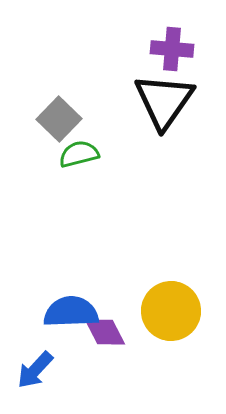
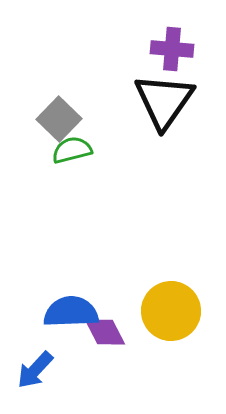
green semicircle: moved 7 px left, 4 px up
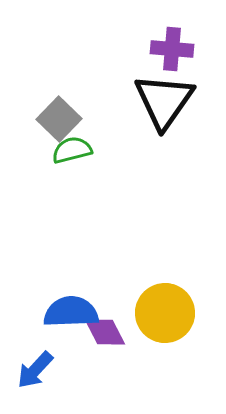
yellow circle: moved 6 px left, 2 px down
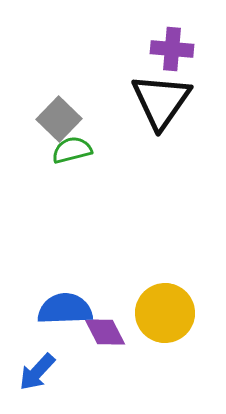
black triangle: moved 3 px left
blue semicircle: moved 6 px left, 3 px up
blue arrow: moved 2 px right, 2 px down
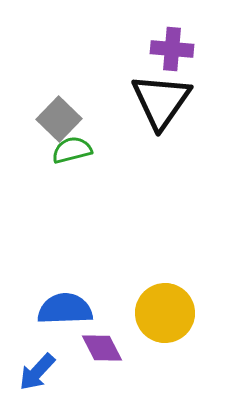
purple diamond: moved 3 px left, 16 px down
